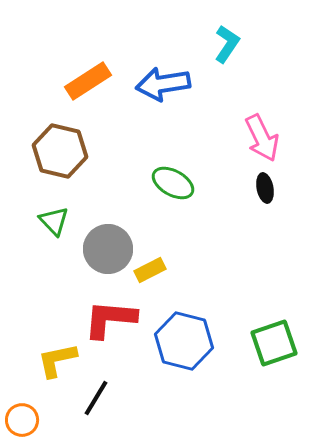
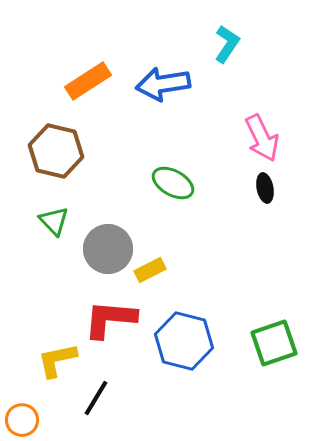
brown hexagon: moved 4 px left
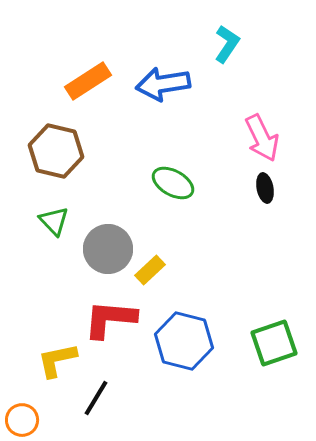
yellow rectangle: rotated 16 degrees counterclockwise
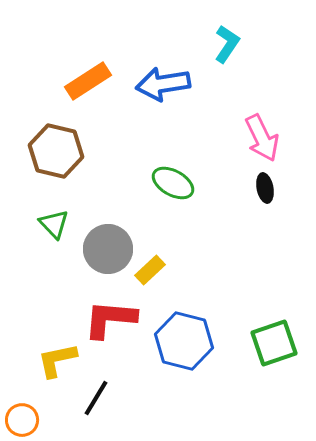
green triangle: moved 3 px down
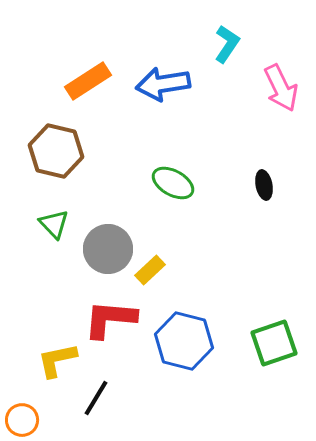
pink arrow: moved 19 px right, 50 px up
black ellipse: moved 1 px left, 3 px up
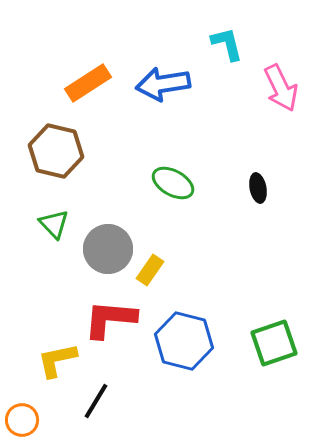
cyan L-shape: rotated 48 degrees counterclockwise
orange rectangle: moved 2 px down
black ellipse: moved 6 px left, 3 px down
yellow rectangle: rotated 12 degrees counterclockwise
black line: moved 3 px down
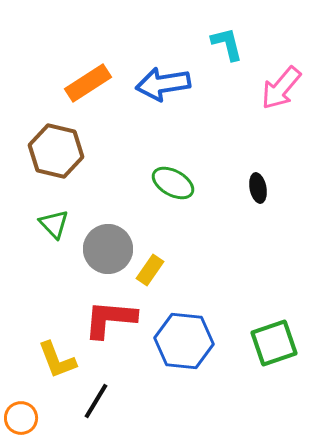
pink arrow: rotated 66 degrees clockwise
blue hexagon: rotated 8 degrees counterclockwise
yellow L-shape: rotated 99 degrees counterclockwise
orange circle: moved 1 px left, 2 px up
